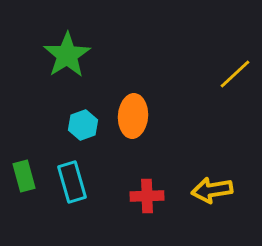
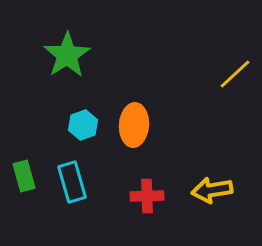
orange ellipse: moved 1 px right, 9 px down
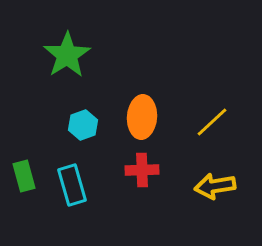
yellow line: moved 23 px left, 48 px down
orange ellipse: moved 8 px right, 8 px up
cyan rectangle: moved 3 px down
yellow arrow: moved 3 px right, 4 px up
red cross: moved 5 px left, 26 px up
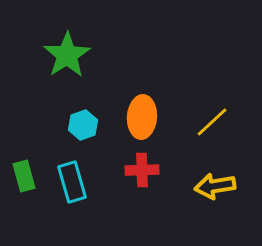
cyan rectangle: moved 3 px up
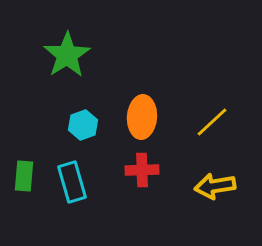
green rectangle: rotated 20 degrees clockwise
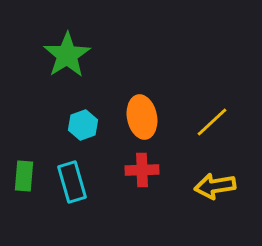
orange ellipse: rotated 15 degrees counterclockwise
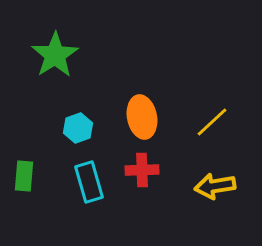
green star: moved 12 px left
cyan hexagon: moved 5 px left, 3 px down
cyan rectangle: moved 17 px right
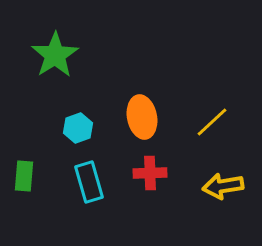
red cross: moved 8 px right, 3 px down
yellow arrow: moved 8 px right
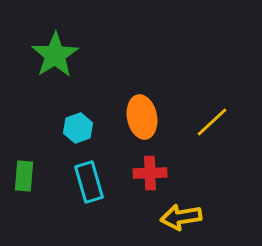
yellow arrow: moved 42 px left, 31 px down
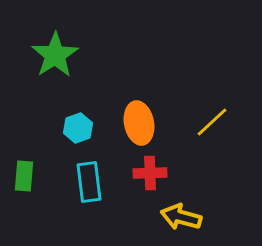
orange ellipse: moved 3 px left, 6 px down
cyan rectangle: rotated 9 degrees clockwise
yellow arrow: rotated 24 degrees clockwise
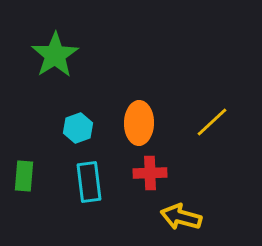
orange ellipse: rotated 12 degrees clockwise
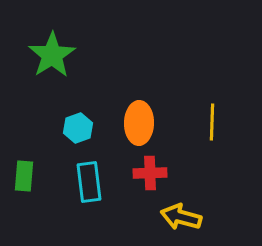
green star: moved 3 px left
yellow line: rotated 45 degrees counterclockwise
